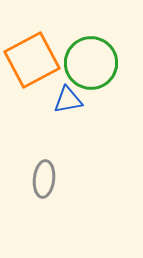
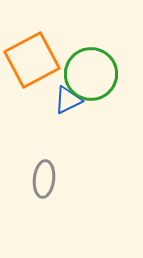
green circle: moved 11 px down
blue triangle: rotated 16 degrees counterclockwise
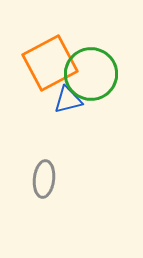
orange square: moved 18 px right, 3 px down
blue triangle: rotated 12 degrees clockwise
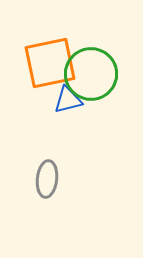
orange square: rotated 16 degrees clockwise
gray ellipse: moved 3 px right
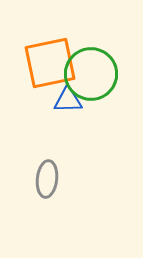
blue triangle: rotated 12 degrees clockwise
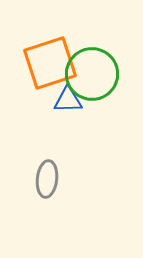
orange square: rotated 6 degrees counterclockwise
green circle: moved 1 px right
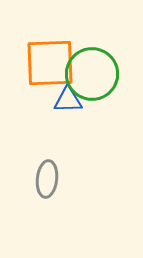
orange square: rotated 16 degrees clockwise
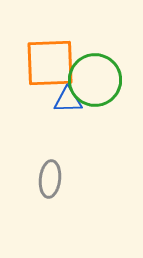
green circle: moved 3 px right, 6 px down
gray ellipse: moved 3 px right
